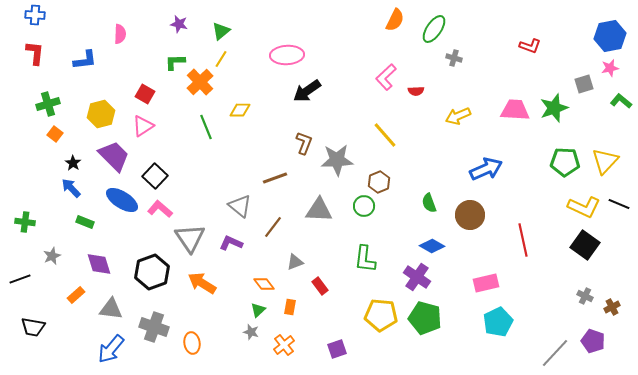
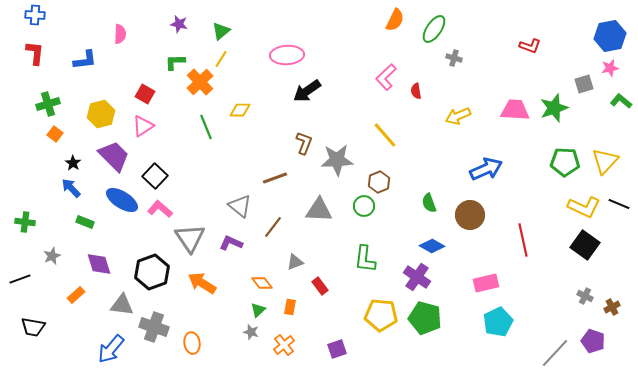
red semicircle at (416, 91): rotated 84 degrees clockwise
orange diamond at (264, 284): moved 2 px left, 1 px up
gray triangle at (111, 309): moved 11 px right, 4 px up
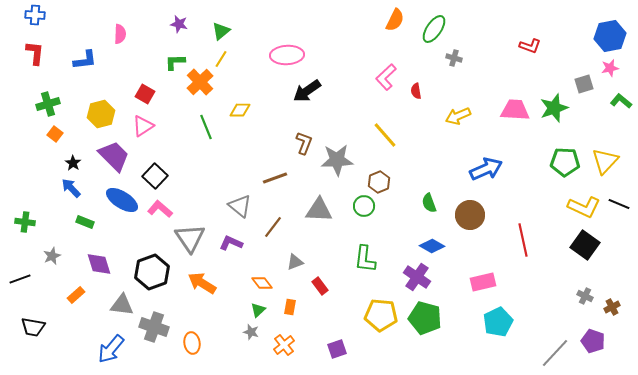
pink rectangle at (486, 283): moved 3 px left, 1 px up
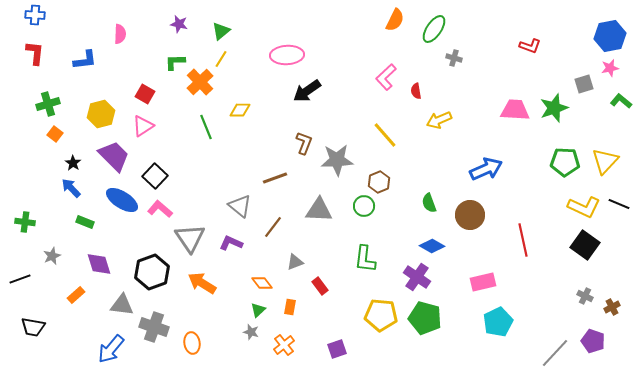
yellow arrow at (458, 116): moved 19 px left, 4 px down
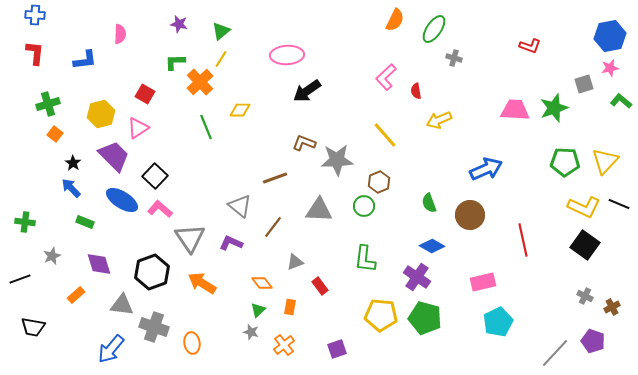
pink triangle at (143, 126): moved 5 px left, 2 px down
brown L-shape at (304, 143): rotated 90 degrees counterclockwise
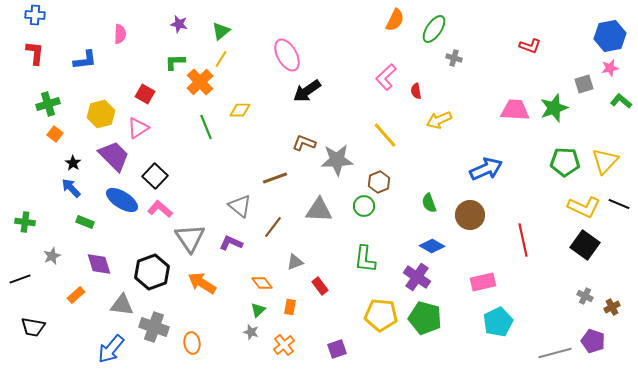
pink ellipse at (287, 55): rotated 64 degrees clockwise
gray line at (555, 353): rotated 32 degrees clockwise
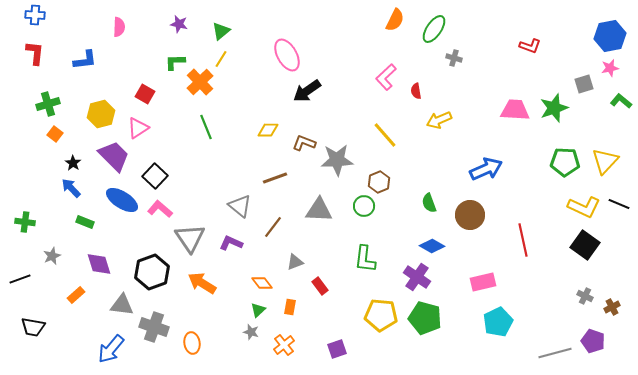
pink semicircle at (120, 34): moved 1 px left, 7 px up
yellow diamond at (240, 110): moved 28 px right, 20 px down
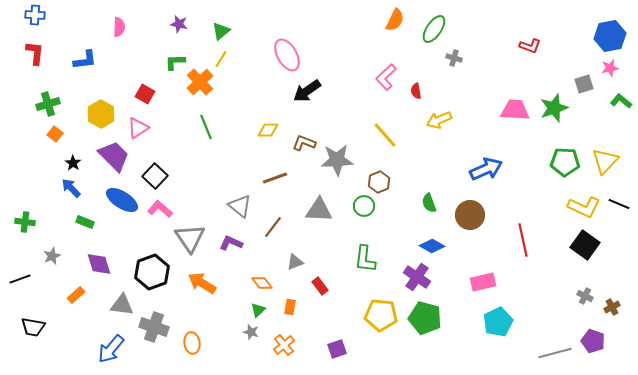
yellow hexagon at (101, 114): rotated 16 degrees counterclockwise
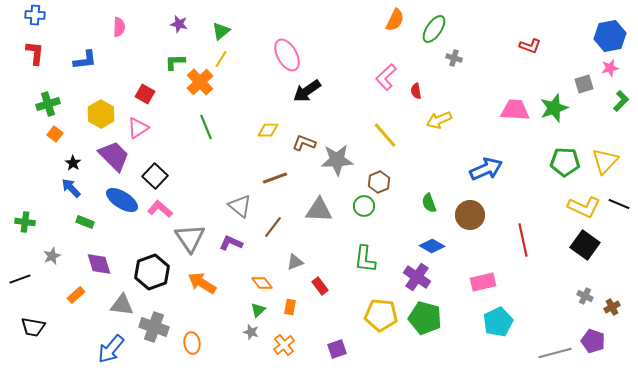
green L-shape at (621, 101): rotated 95 degrees clockwise
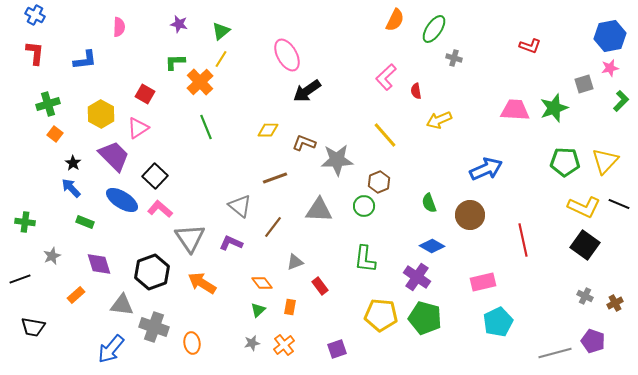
blue cross at (35, 15): rotated 24 degrees clockwise
brown cross at (612, 307): moved 3 px right, 4 px up
gray star at (251, 332): moved 1 px right, 11 px down; rotated 28 degrees counterclockwise
